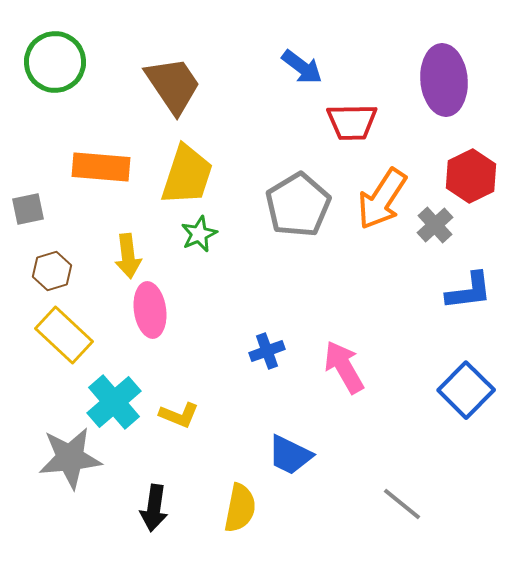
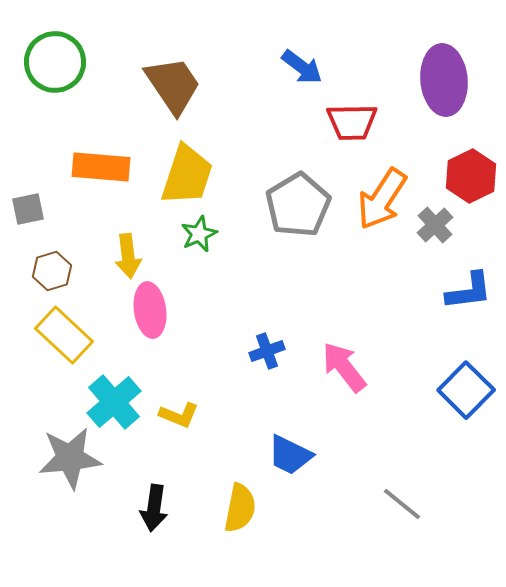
pink arrow: rotated 8 degrees counterclockwise
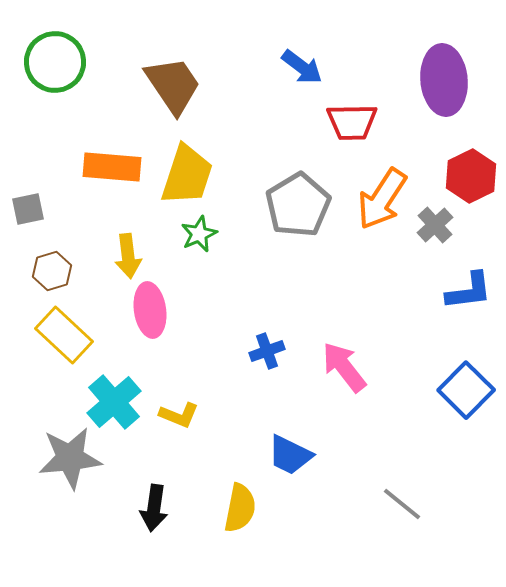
orange rectangle: moved 11 px right
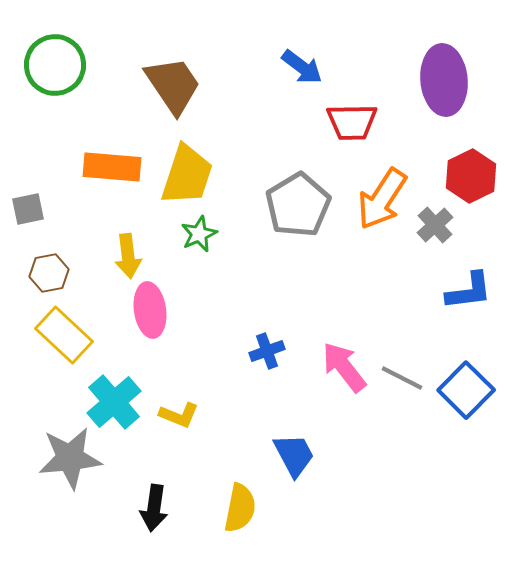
green circle: moved 3 px down
brown hexagon: moved 3 px left, 2 px down; rotated 6 degrees clockwise
blue trapezoid: moved 4 px right; rotated 144 degrees counterclockwise
gray line: moved 126 px up; rotated 12 degrees counterclockwise
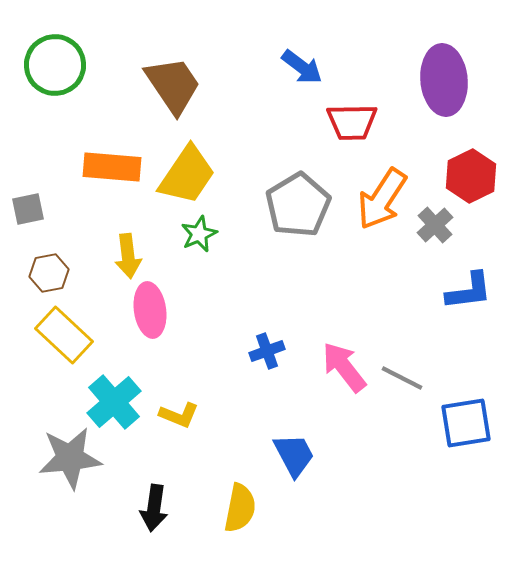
yellow trapezoid: rotated 16 degrees clockwise
blue square: moved 33 px down; rotated 36 degrees clockwise
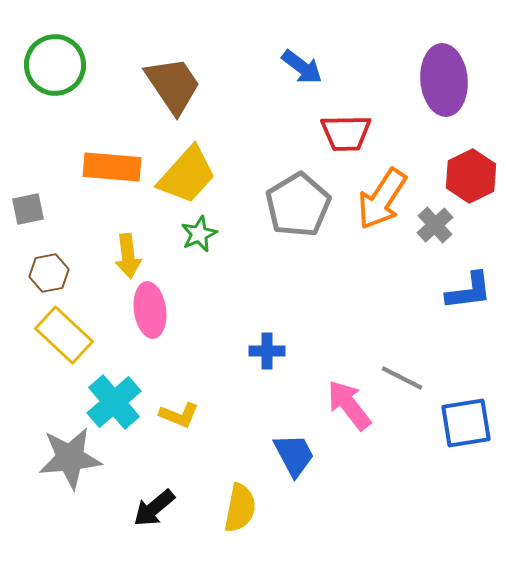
red trapezoid: moved 6 px left, 11 px down
yellow trapezoid: rotated 8 degrees clockwise
blue cross: rotated 20 degrees clockwise
pink arrow: moved 5 px right, 38 px down
black arrow: rotated 42 degrees clockwise
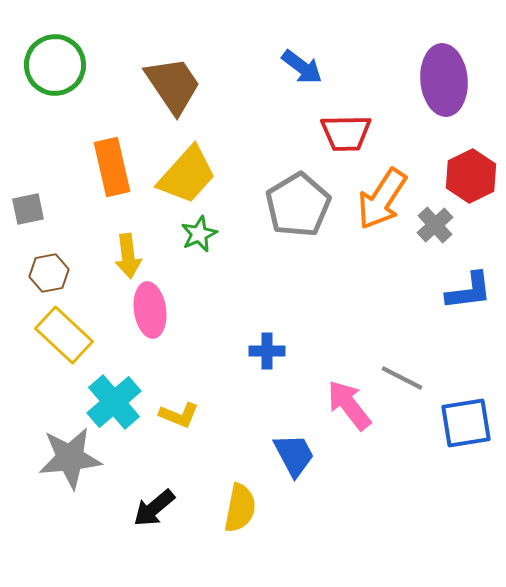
orange rectangle: rotated 72 degrees clockwise
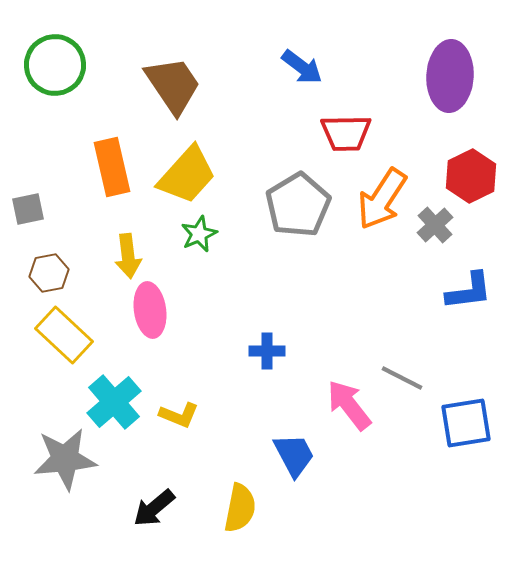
purple ellipse: moved 6 px right, 4 px up; rotated 8 degrees clockwise
gray star: moved 5 px left, 1 px down
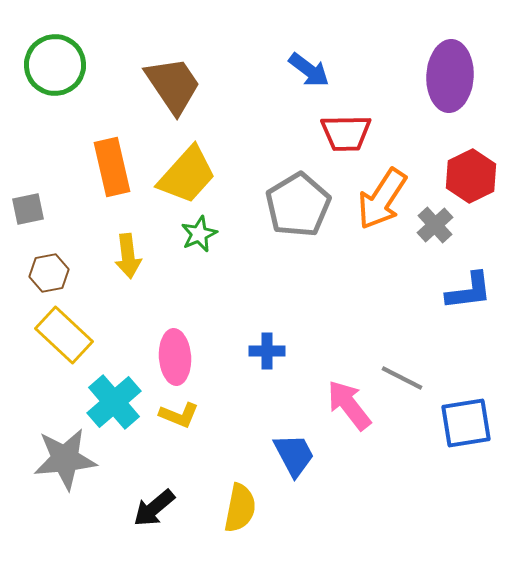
blue arrow: moved 7 px right, 3 px down
pink ellipse: moved 25 px right, 47 px down; rotated 4 degrees clockwise
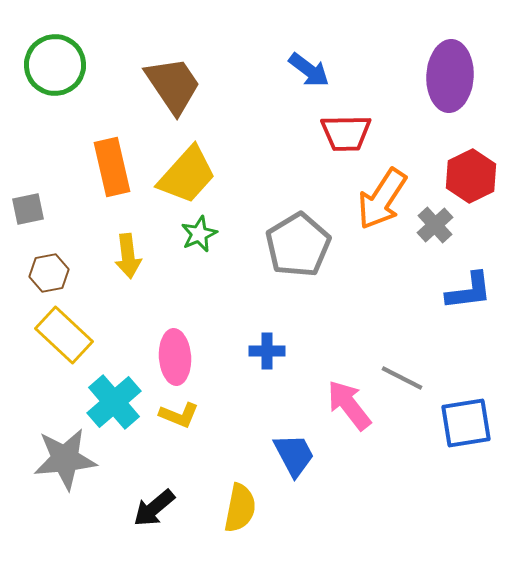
gray pentagon: moved 40 px down
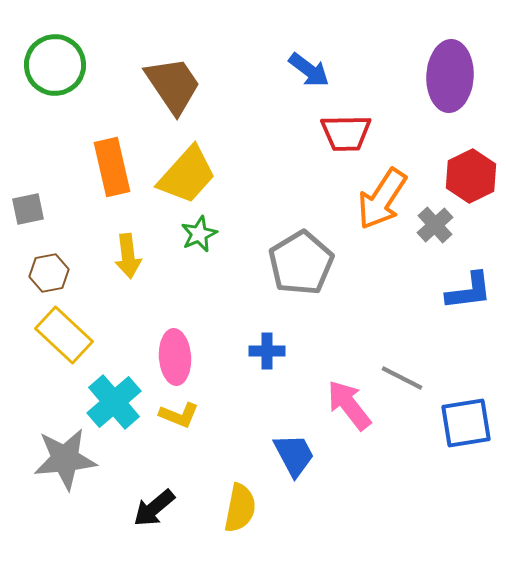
gray pentagon: moved 3 px right, 18 px down
